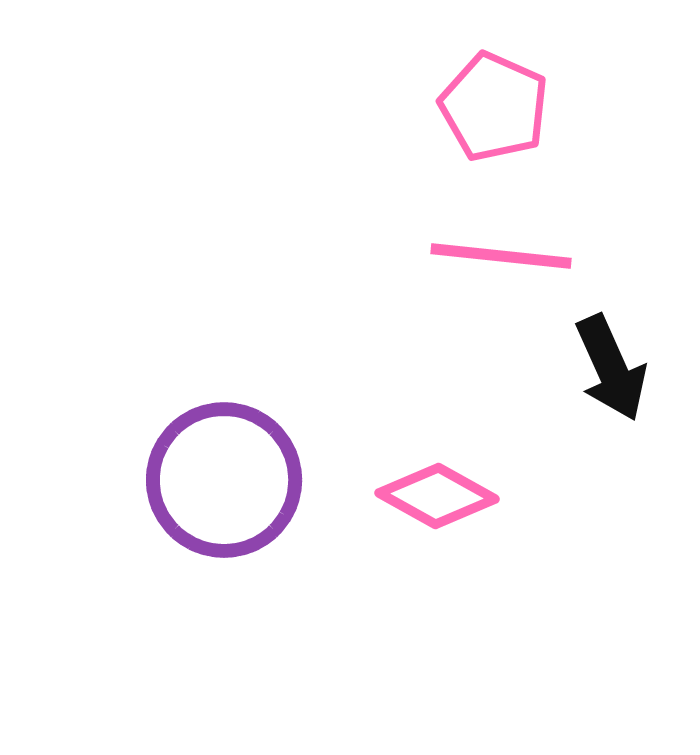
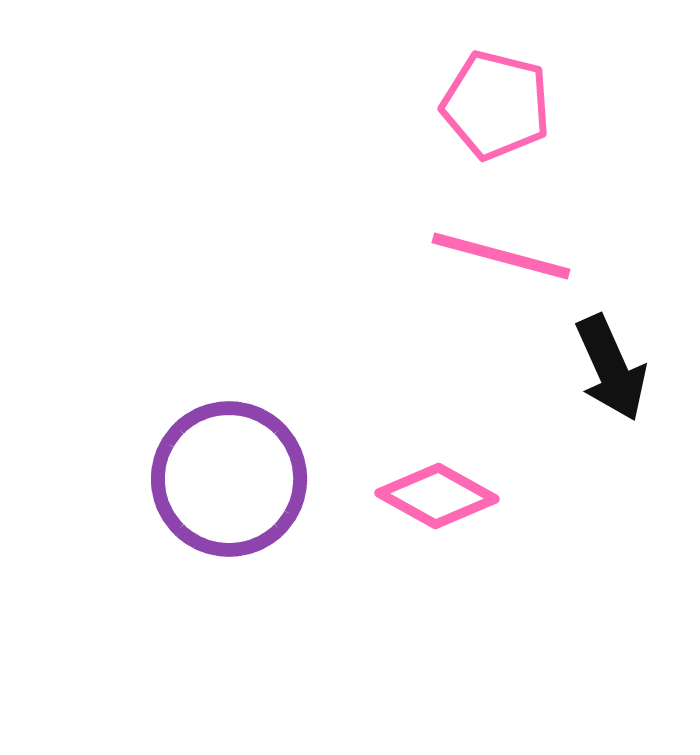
pink pentagon: moved 2 px right, 2 px up; rotated 10 degrees counterclockwise
pink line: rotated 9 degrees clockwise
purple circle: moved 5 px right, 1 px up
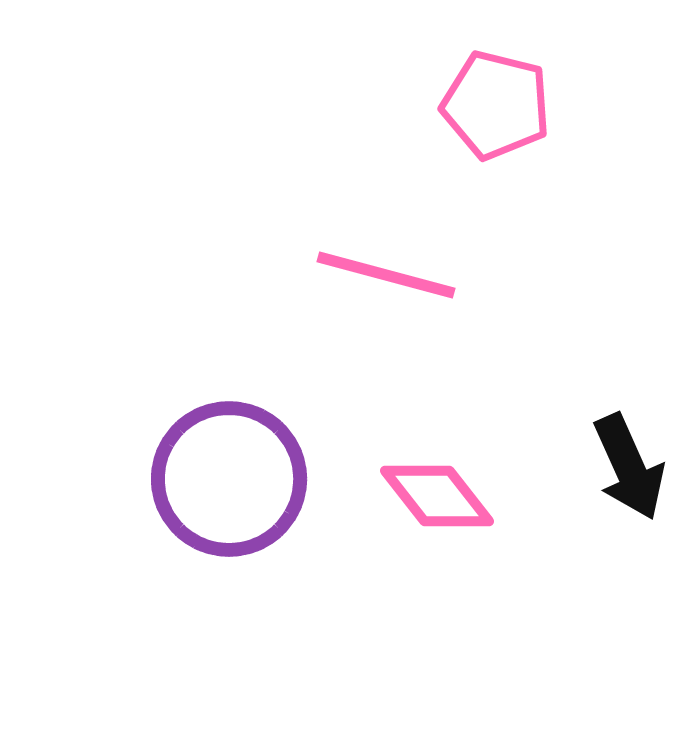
pink line: moved 115 px left, 19 px down
black arrow: moved 18 px right, 99 px down
pink diamond: rotated 23 degrees clockwise
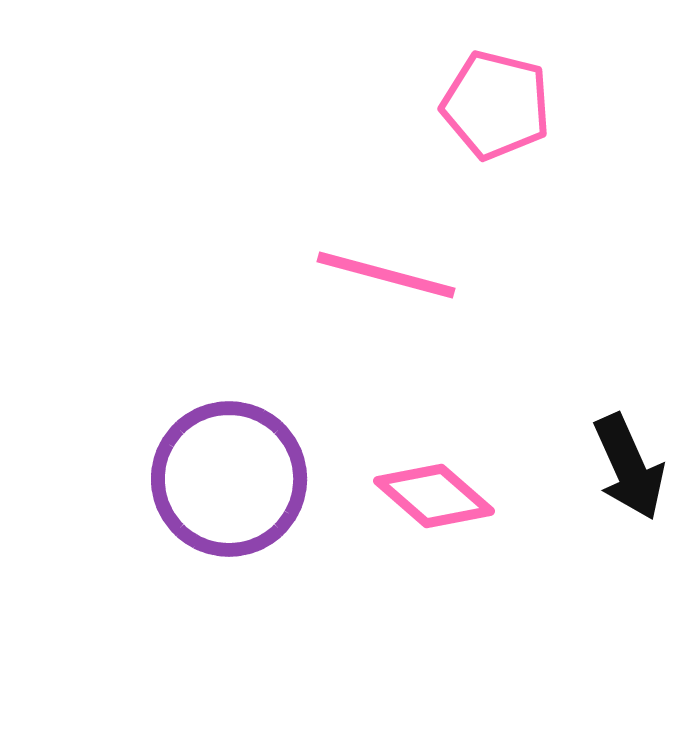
pink diamond: moved 3 px left; rotated 11 degrees counterclockwise
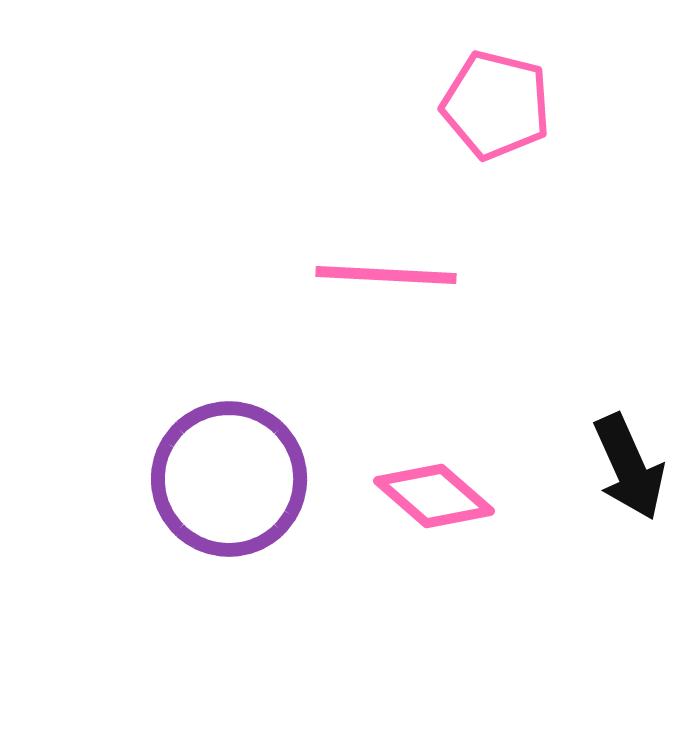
pink line: rotated 12 degrees counterclockwise
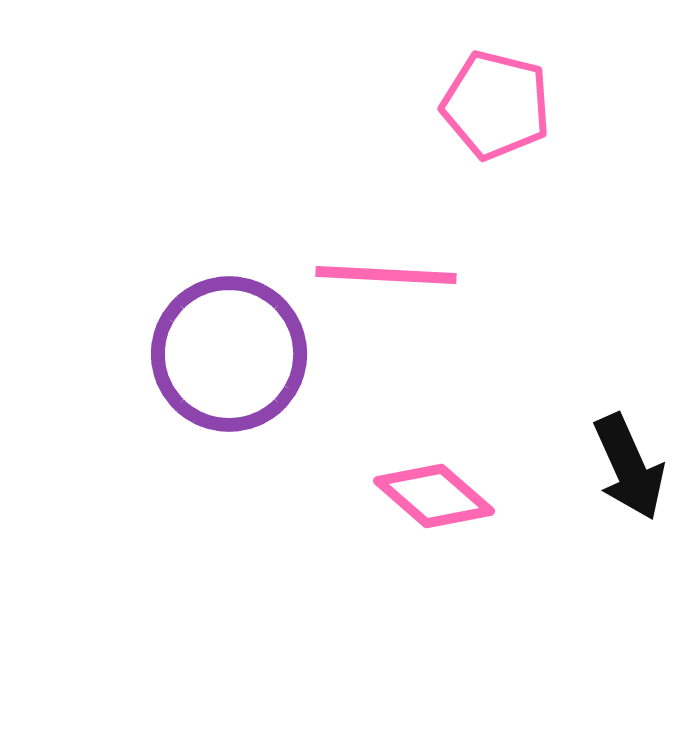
purple circle: moved 125 px up
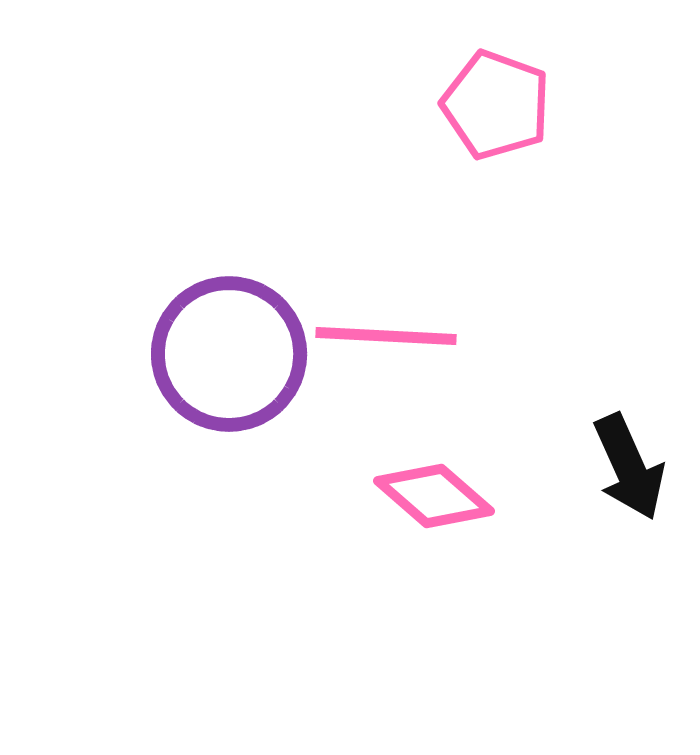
pink pentagon: rotated 6 degrees clockwise
pink line: moved 61 px down
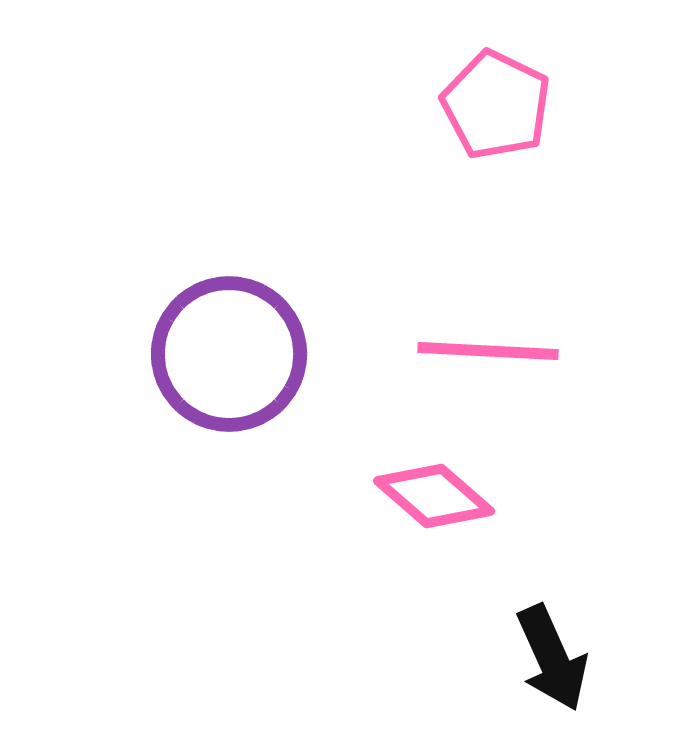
pink pentagon: rotated 6 degrees clockwise
pink line: moved 102 px right, 15 px down
black arrow: moved 77 px left, 191 px down
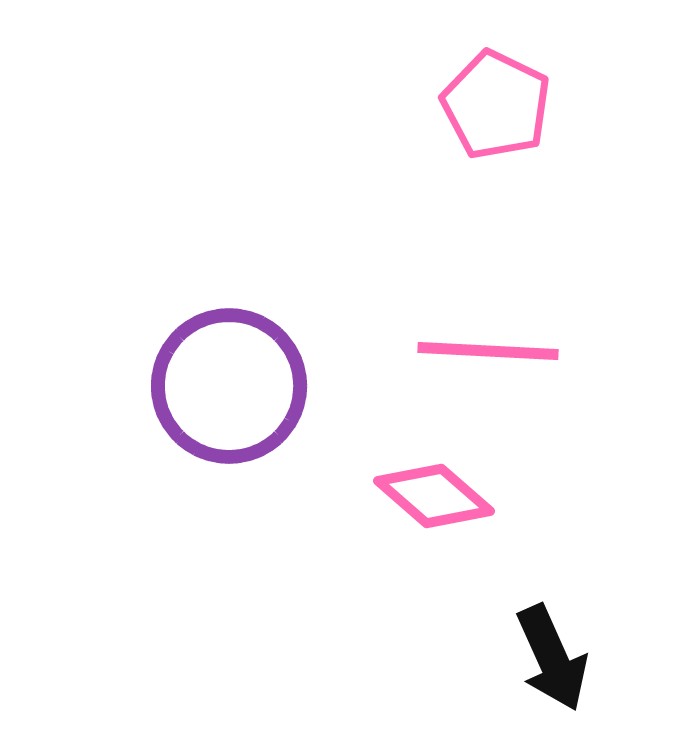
purple circle: moved 32 px down
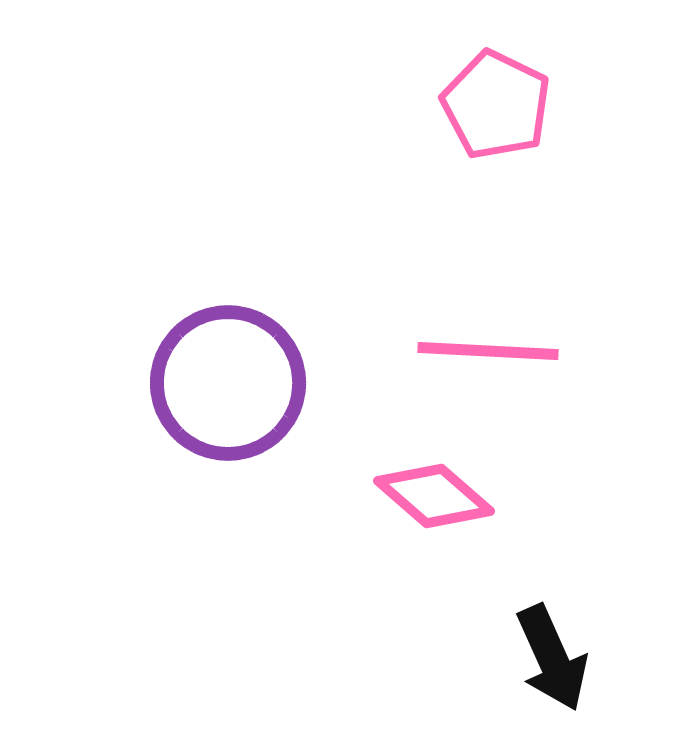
purple circle: moved 1 px left, 3 px up
